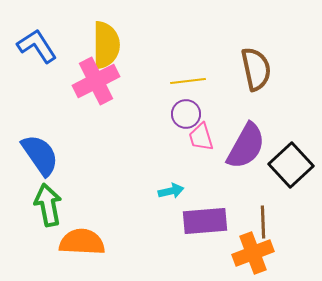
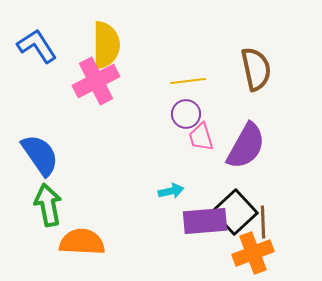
black square: moved 56 px left, 47 px down
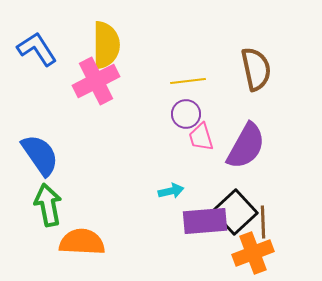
blue L-shape: moved 3 px down
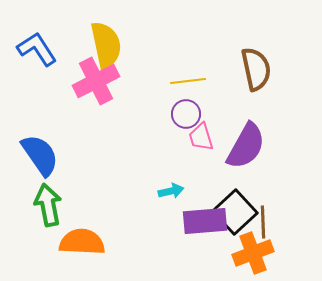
yellow semicircle: rotated 12 degrees counterclockwise
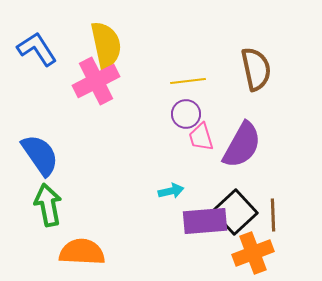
purple semicircle: moved 4 px left, 1 px up
brown line: moved 10 px right, 7 px up
orange semicircle: moved 10 px down
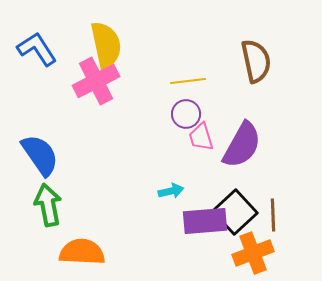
brown semicircle: moved 8 px up
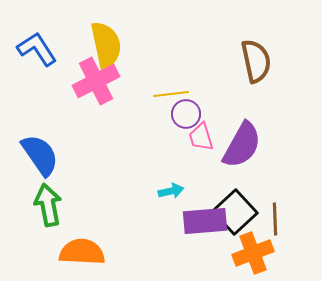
yellow line: moved 17 px left, 13 px down
brown line: moved 2 px right, 4 px down
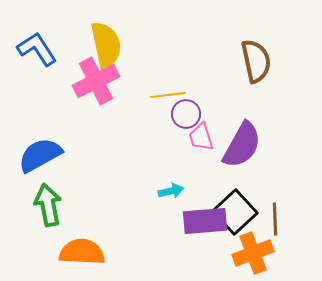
yellow line: moved 3 px left, 1 px down
blue semicircle: rotated 84 degrees counterclockwise
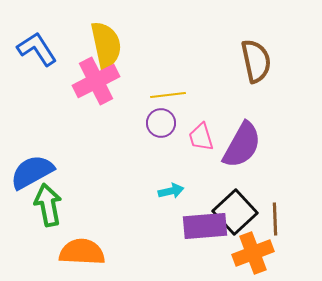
purple circle: moved 25 px left, 9 px down
blue semicircle: moved 8 px left, 17 px down
purple rectangle: moved 5 px down
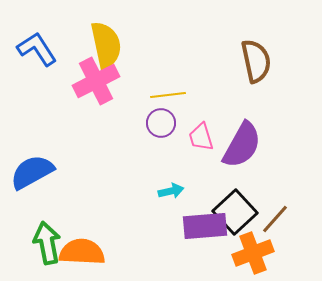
green arrow: moved 1 px left, 38 px down
brown line: rotated 44 degrees clockwise
